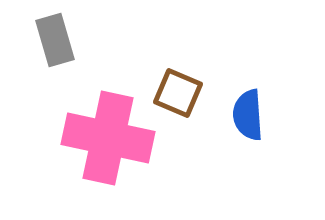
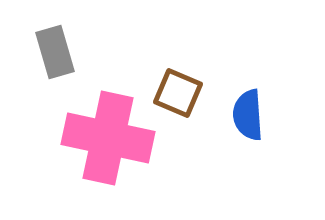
gray rectangle: moved 12 px down
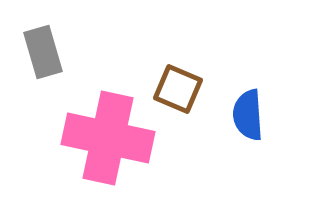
gray rectangle: moved 12 px left
brown square: moved 4 px up
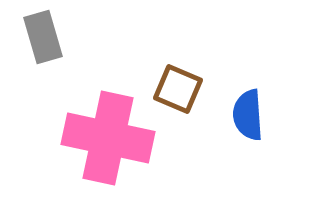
gray rectangle: moved 15 px up
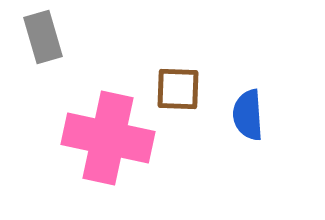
brown square: rotated 21 degrees counterclockwise
